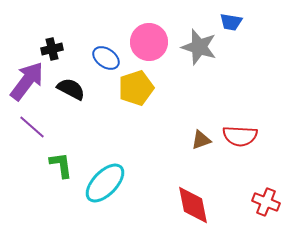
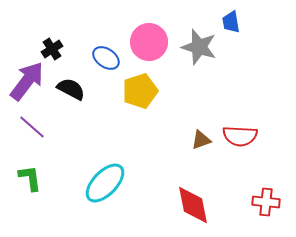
blue trapezoid: rotated 70 degrees clockwise
black cross: rotated 20 degrees counterclockwise
yellow pentagon: moved 4 px right, 3 px down
green L-shape: moved 31 px left, 13 px down
red cross: rotated 16 degrees counterclockwise
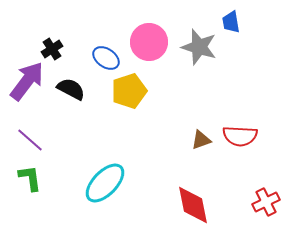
yellow pentagon: moved 11 px left
purple line: moved 2 px left, 13 px down
red cross: rotated 32 degrees counterclockwise
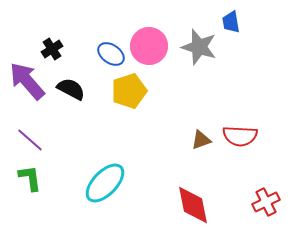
pink circle: moved 4 px down
blue ellipse: moved 5 px right, 4 px up
purple arrow: rotated 78 degrees counterclockwise
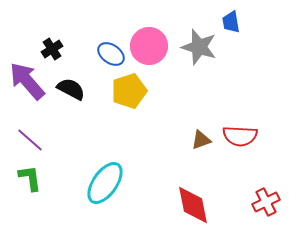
cyan ellipse: rotated 9 degrees counterclockwise
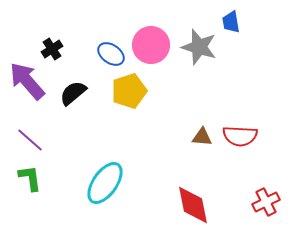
pink circle: moved 2 px right, 1 px up
black semicircle: moved 2 px right, 4 px down; rotated 68 degrees counterclockwise
brown triangle: moved 1 px right, 3 px up; rotated 25 degrees clockwise
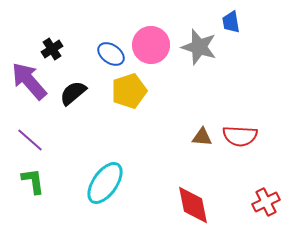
purple arrow: moved 2 px right
green L-shape: moved 3 px right, 3 px down
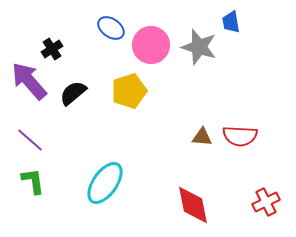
blue ellipse: moved 26 px up
